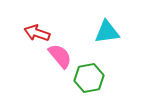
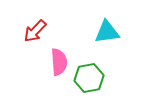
red arrow: moved 2 px left, 2 px up; rotated 65 degrees counterclockwise
pink semicircle: moved 1 px left, 6 px down; rotated 36 degrees clockwise
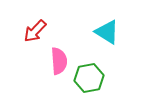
cyan triangle: rotated 40 degrees clockwise
pink semicircle: moved 1 px up
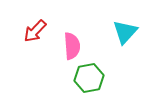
cyan triangle: moved 18 px right; rotated 40 degrees clockwise
pink semicircle: moved 13 px right, 15 px up
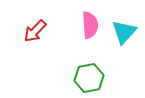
cyan triangle: moved 1 px left
pink semicircle: moved 18 px right, 21 px up
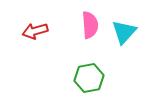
red arrow: rotated 30 degrees clockwise
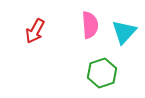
red arrow: rotated 45 degrees counterclockwise
green hexagon: moved 13 px right, 5 px up; rotated 8 degrees counterclockwise
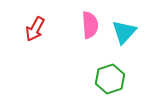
red arrow: moved 2 px up
green hexagon: moved 8 px right, 6 px down
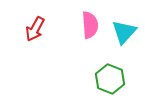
green hexagon: rotated 20 degrees counterclockwise
